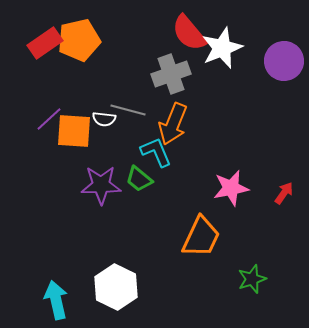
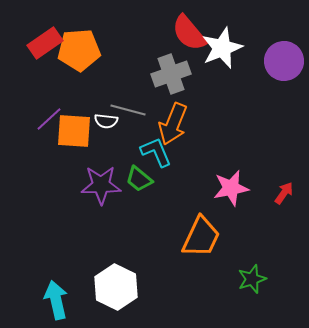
orange pentagon: moved 10 px down; rotated 9 degrees clockwise
white semicircle: moved 2 px right, 2 px down
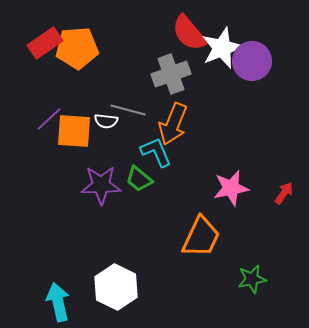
orange pentagon: moved 2 px left, 2 px up
purple circle: moved 32 px left
green star: rotated 8 degrees clockwise
cyan arrow: moved 2 px right, 2 px down
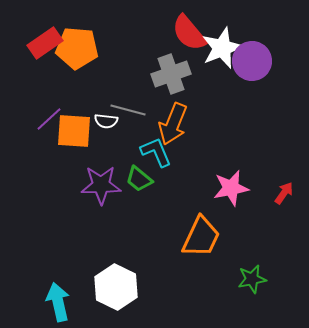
orange pentagon: rotated 9 degrees clockwise
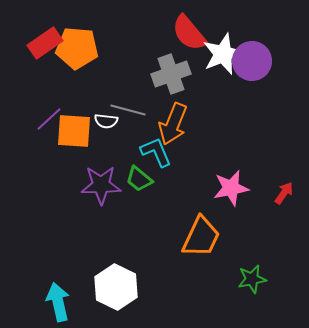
white star: moved 1 px right, 6 px down
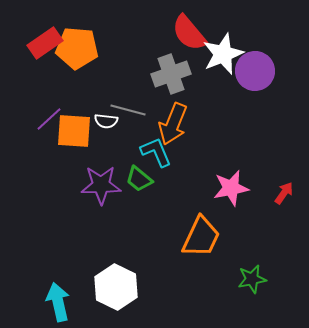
purple circle: moved 3 px right, 10 px down
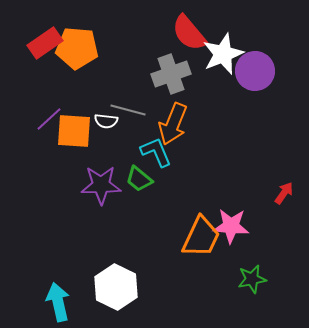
pink star: moved 38 px down; rotated 15 degrees clockwise
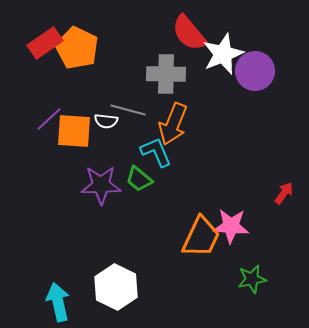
orange pentagon: rotated 21 degrees clockwise
gray cross: moved 5 px left; rotated 21 degrees clockwise
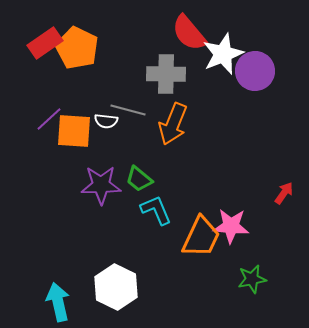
cyan L-shape: moved 58 px down
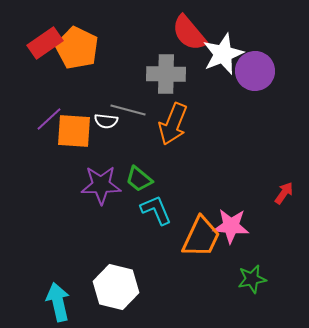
white hexagon: rotated 12 degrees counterclockwise
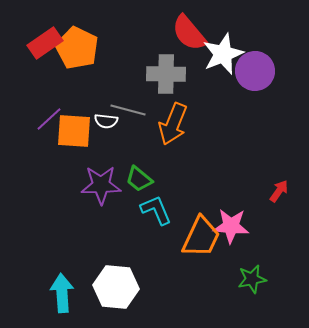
red arrow: moved 5 px left, 2 px up
white hexagon: rotated 9 degrees counterclockwise
cyan arrow: moved 4 px right, 9 px up; rotated 9 degrees clockwise
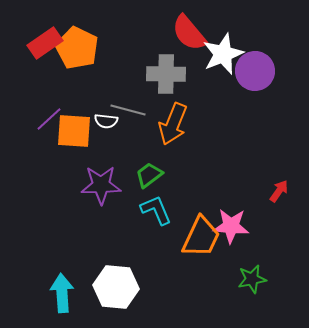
green trapezoid: moved 10 px right, 4 px up; rotated 104 degrees clockwise
